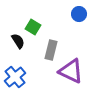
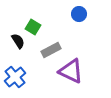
gray rectangle: rotated 48 degrees clockwise
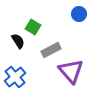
purple triangle: rotated 24 degrees clockwise
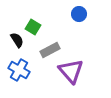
black semicircle: moved 1 px left, 1 px up
gray rectangle: moved 1 px left
blue cross: moved 4 px right, 7 px up; rotated 20 degrees counterclockwise
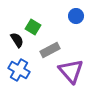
blue circle: moved 3 px left, 2 px down
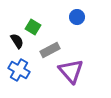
blue circle: moved 1 px right, 1 px down
black semicircle: moved 1 px down
